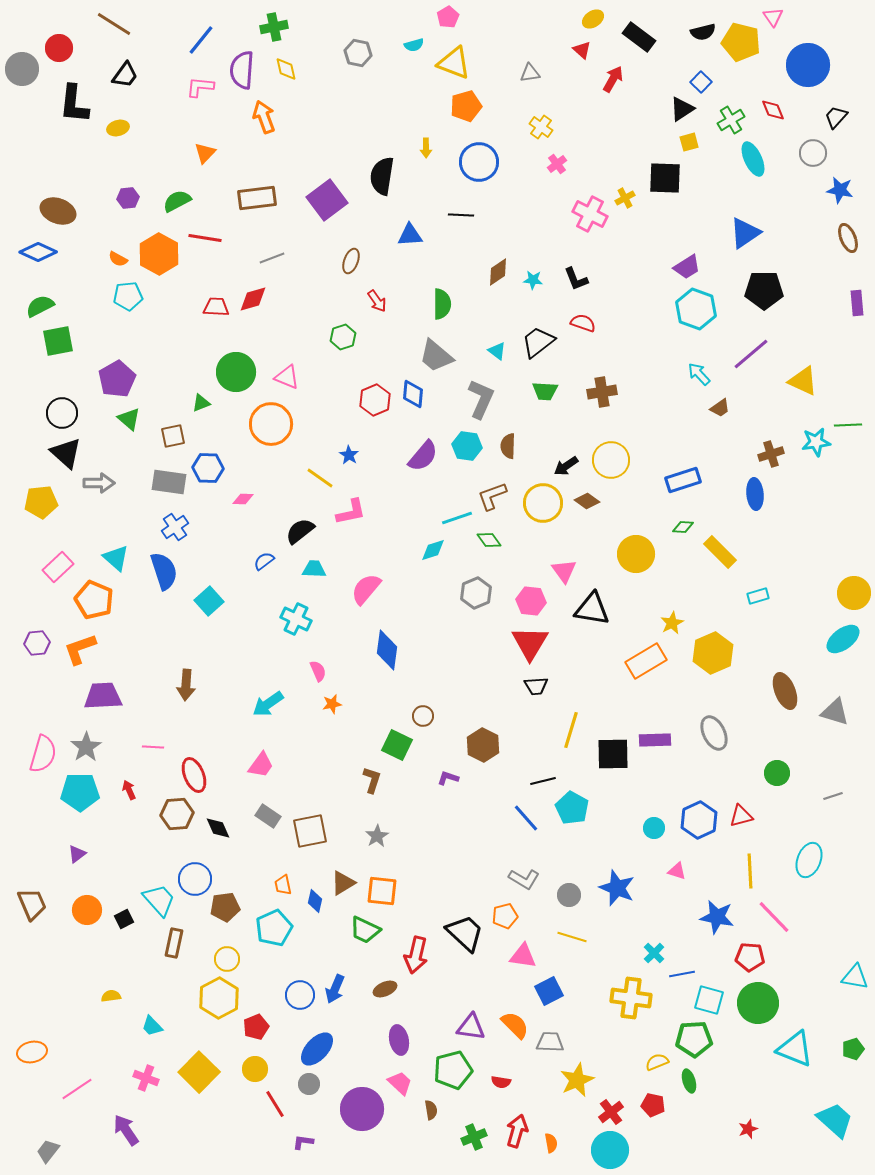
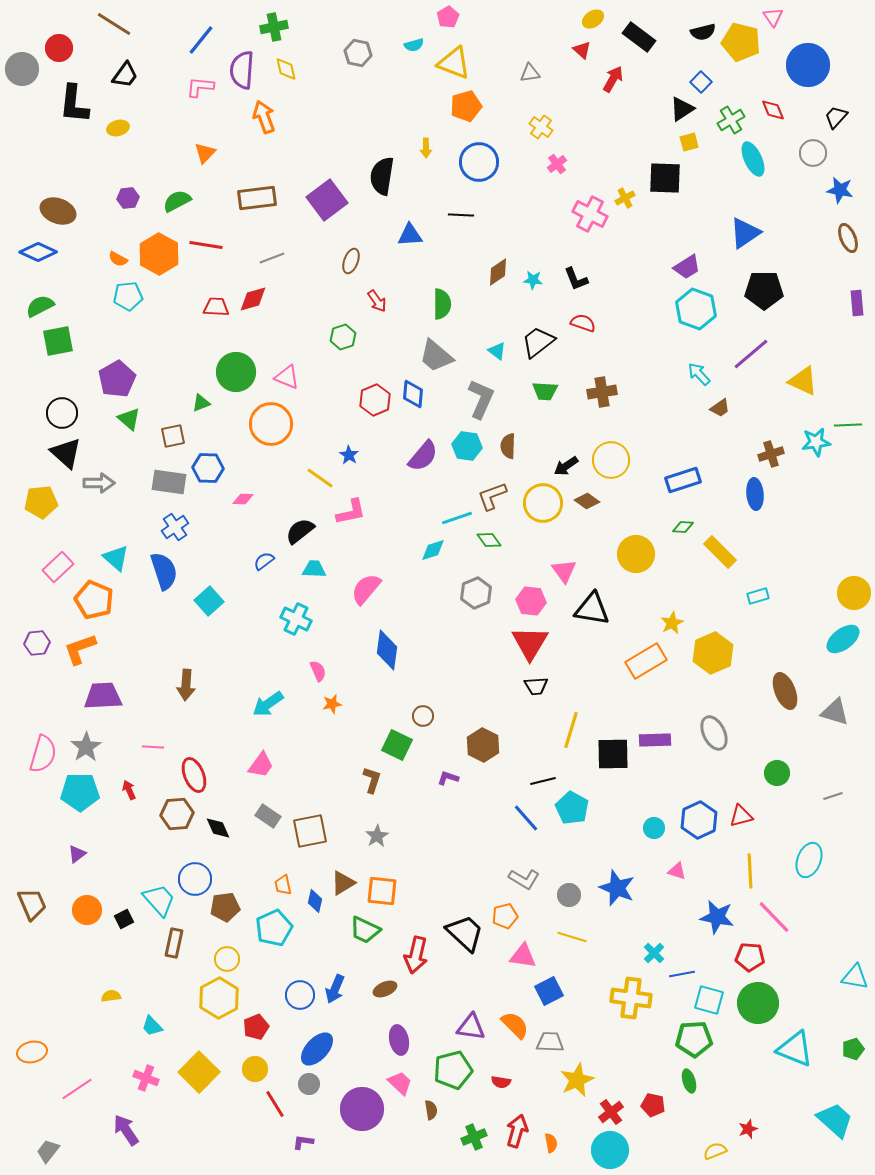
red line at (205, 238): moved 1 px right, 7 px down
yellow semicircle at (657, 1062): moved 58 px right, 89 px down
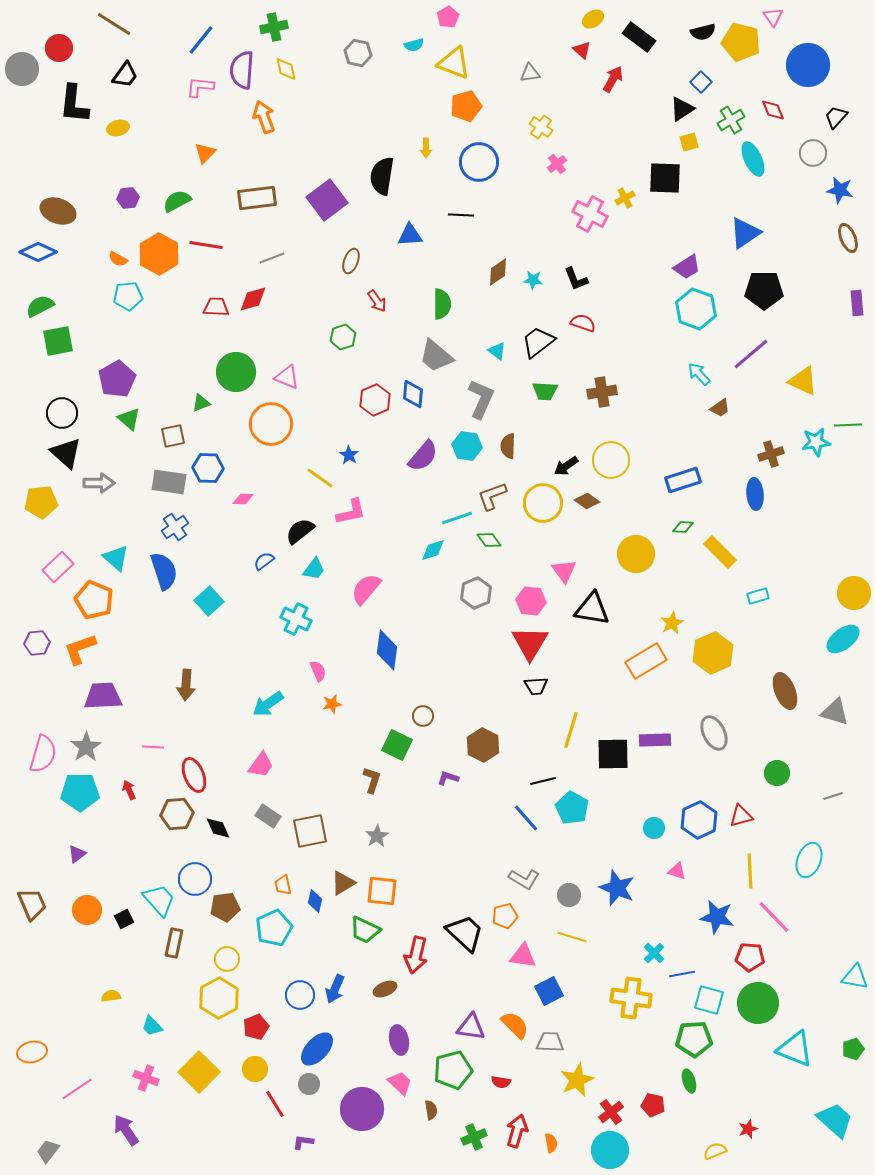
cyan trapezoid at (314, 569): rotated 125 degrees clockwise
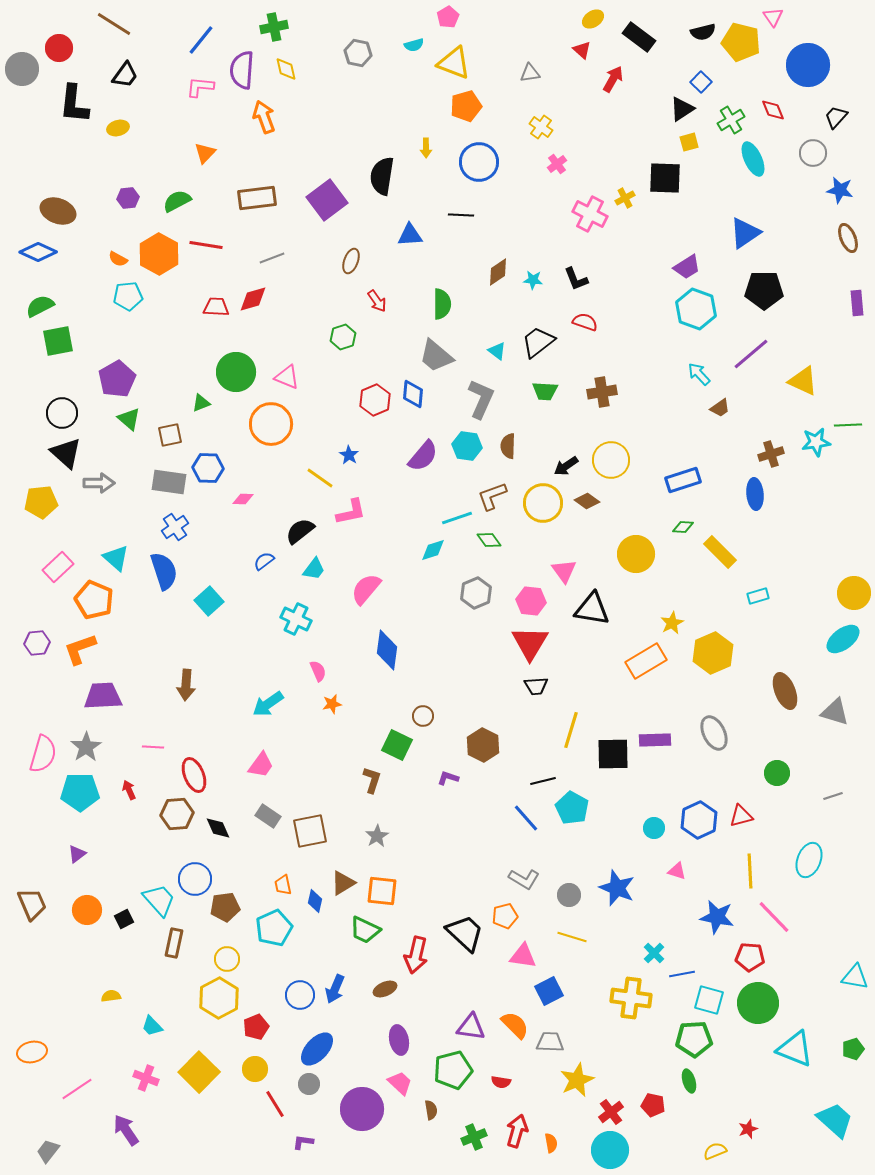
red semicircle at (583, 323): moved 2 px right, 1 px up
brown square at (173, 436): moved 3 px left, 1 px up
